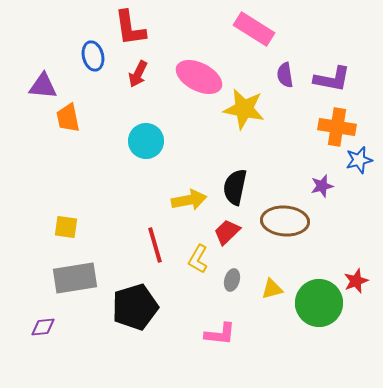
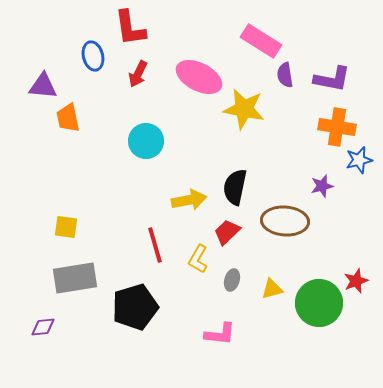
pink rectangle: moved 7 px right, 12 px down
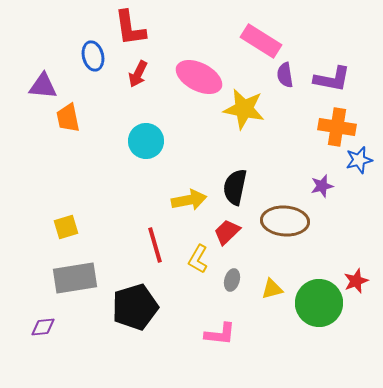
yellow square: rotated 25 degrees counterclockwise
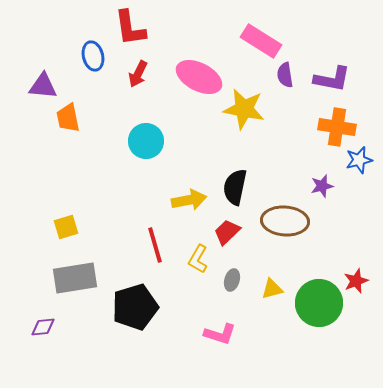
pink L-shape: rotated 12 degrees clockwise
